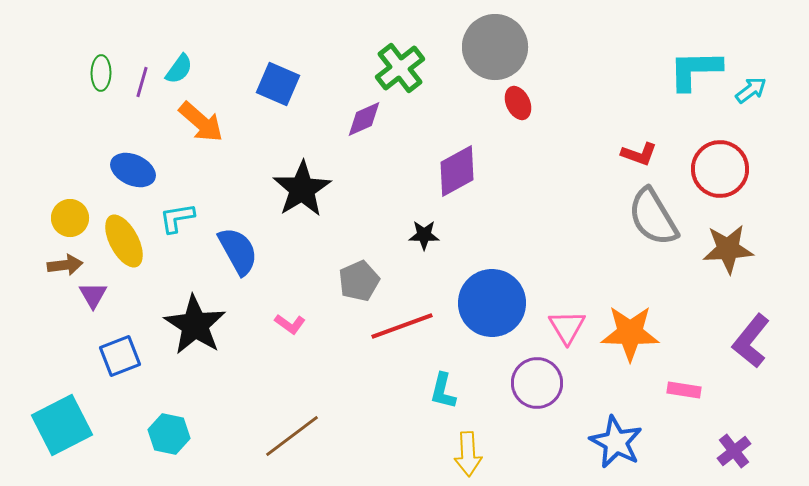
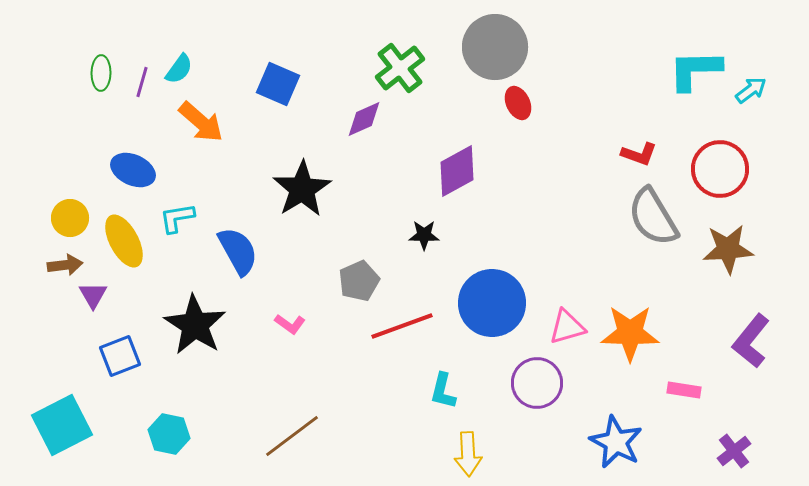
pink triangle at (567, 327): rotated 45 degrees clockwise
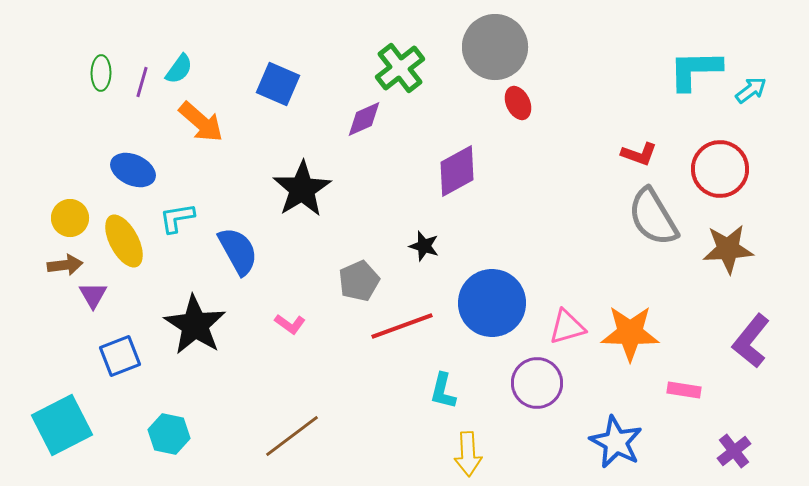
black star at (424, 235): moved 11 px down; rotated 16 degrees clockwise
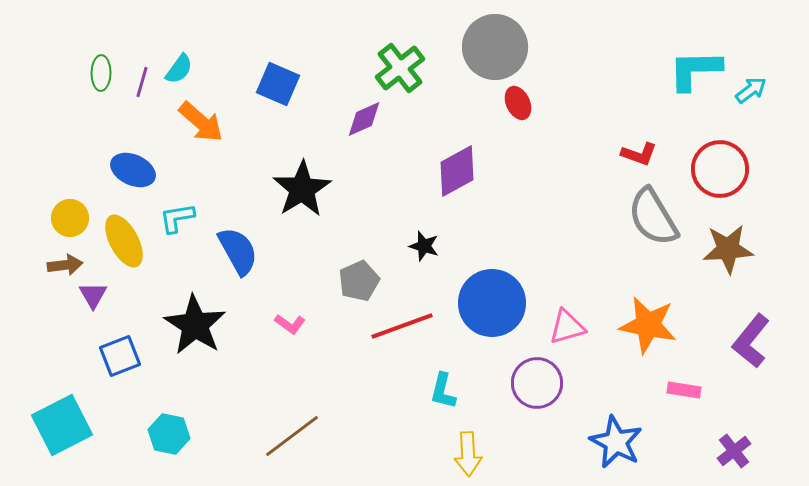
orange star at (630, 333): moved 18 px right, 8 px up; rotated 10 degrees clockwise
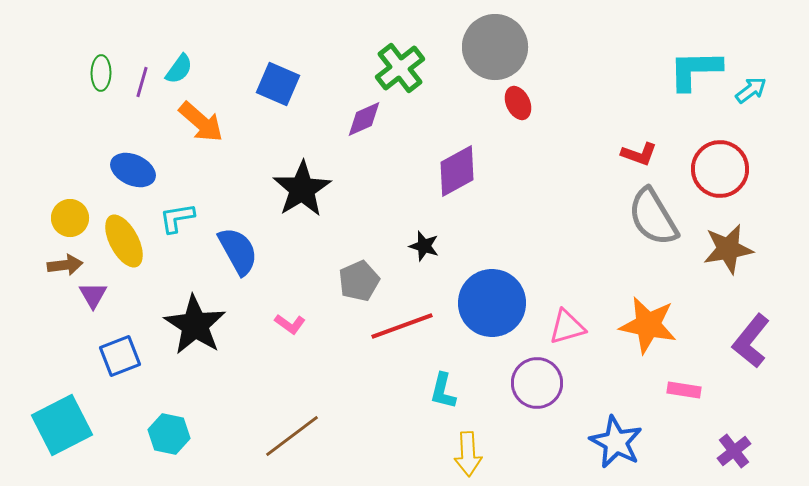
brown star at (728, 249): rotated 6 degrees counterclockwise
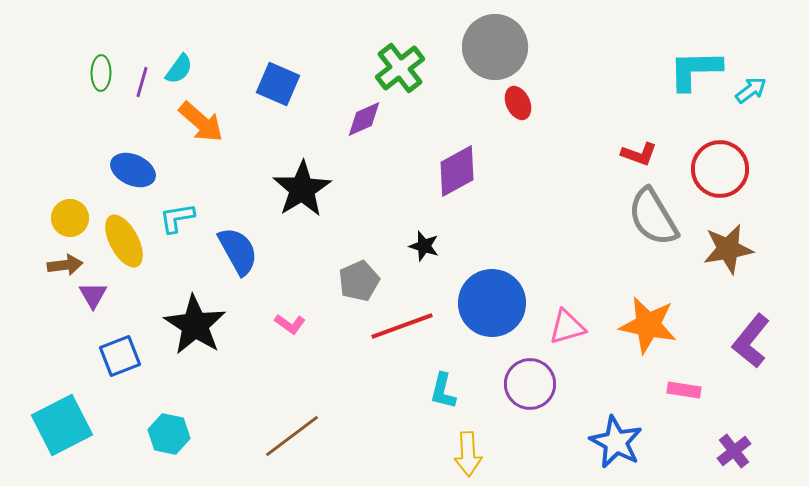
purple circle at (537, 383): moved 7 px left, 1 px down
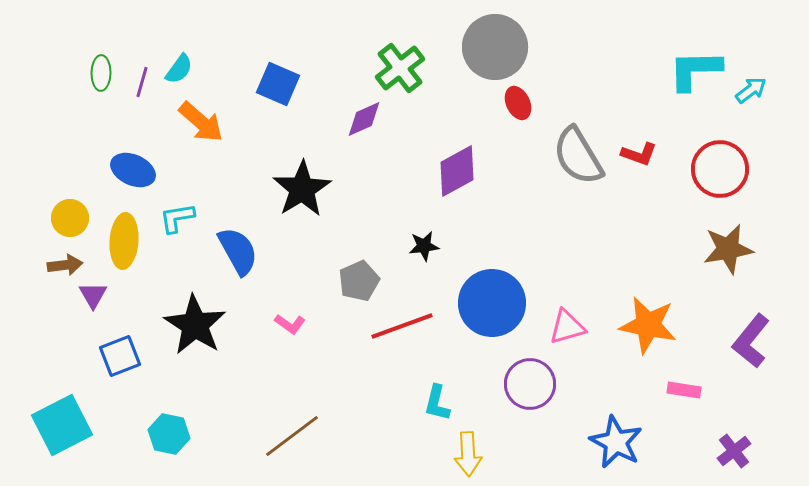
gray semicircle at (653, 217): moved 75 px left, 61 px up
yellow ellipse at (124, 241): rotated 32 degrees clockwise
black star at (424, 246): rotated 24 degrees counterclockwise
cyan L-shape at (443, 391): moved 6 px left, 12 px down
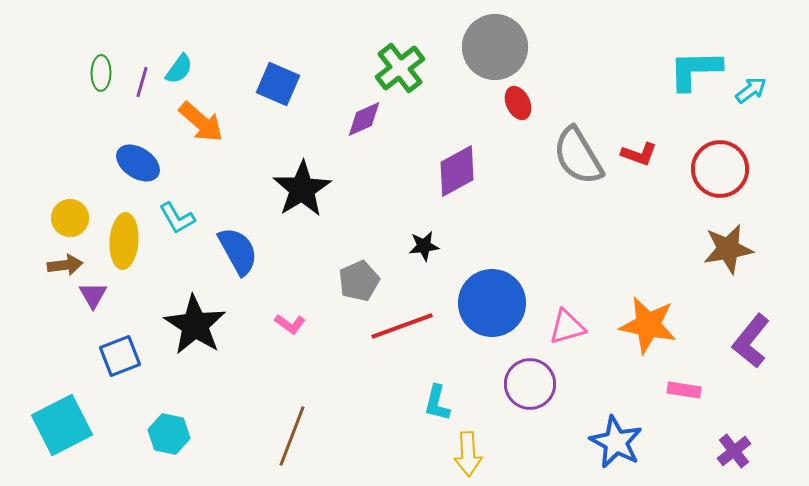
blue ellipse at (133, 170): moved 5 px right, 7 px up; rotated 9 degrees clockwise
cyan L-shape at (177, 218): rotated 111 degrees counterclockwise
brown line at (292, 436): rotated 32 degrees counterclockwise
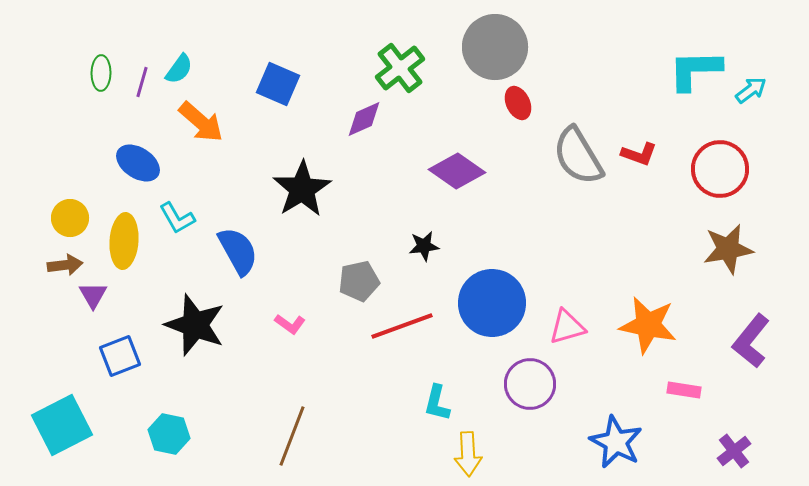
purple diamond at (457, 171): rotated 64 degrees clockwise
gray pentagon at (359, 281): rotated 12 degrees clockwise
black star at (195, 325): rotated 12 degrees counterclockwise
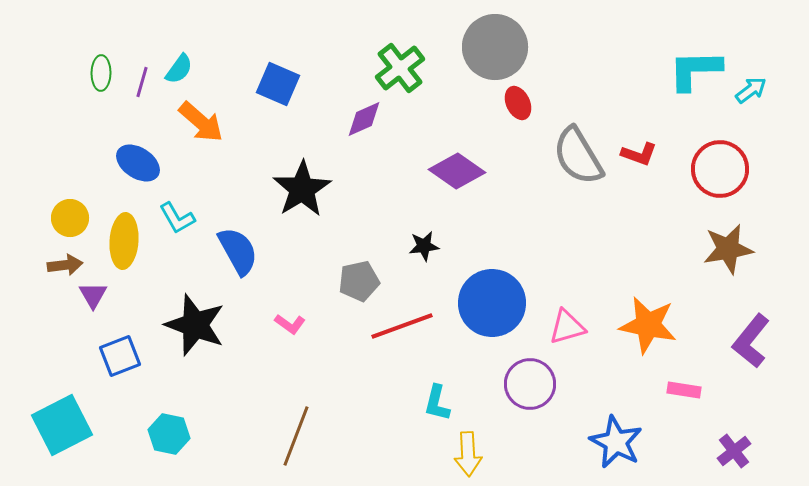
brown line at (292, 436): moved 4 px right
